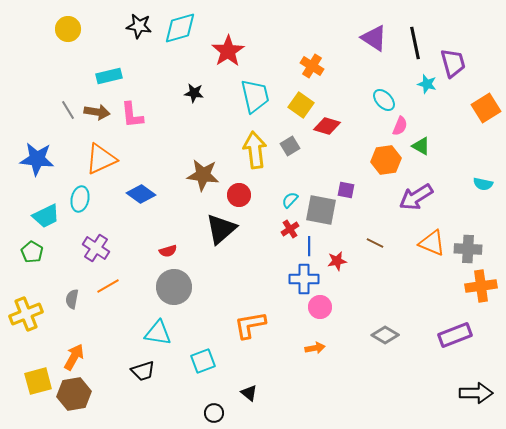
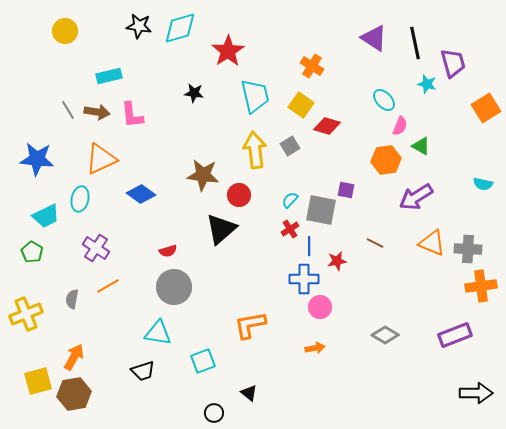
yellow circle at (68, 29): moved 3 px left, 2 px down
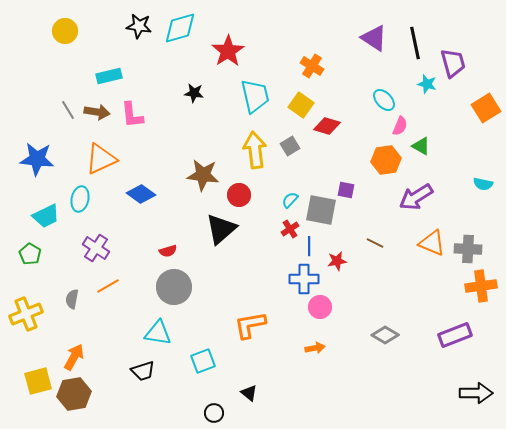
green pentagon at (32, 252): moved 2 px left, 2 px down
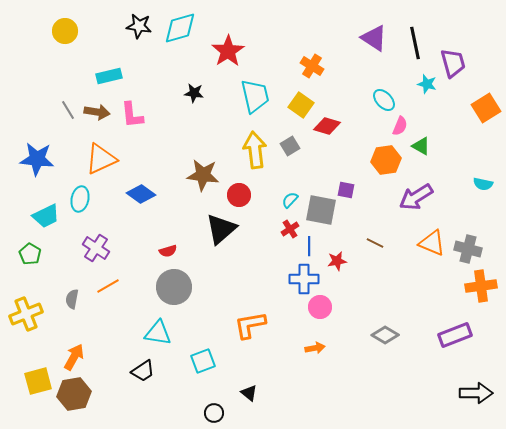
gray cross at (468, 249): rotated 12 degrees clockwise
black trapezoid at (143, 371): rotated 15 degrees counterclockwise
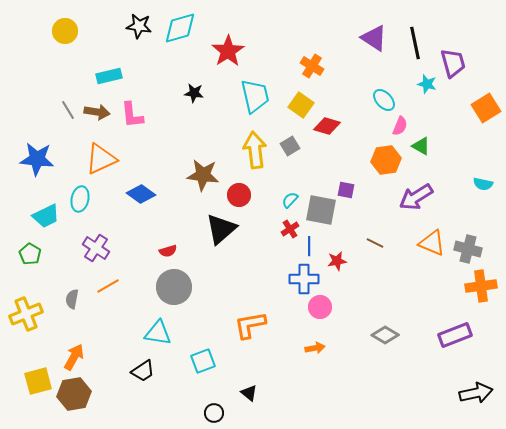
black arrow at (476, 393): rotated 12 degrees counterclockwise
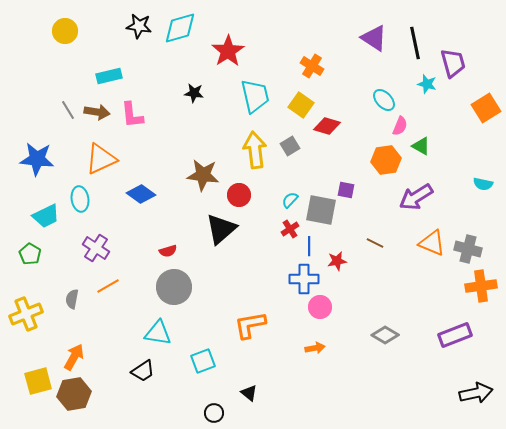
cyan ellipse at (80, 199): rotated 20 degrees counterclockwise
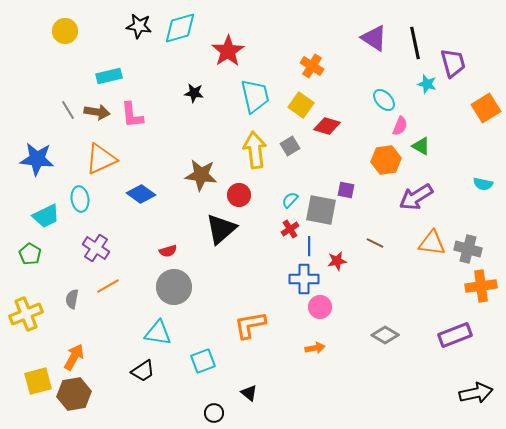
brown star at (203, 175): moved 2 px left
orange triangle at (432, 243): rotated 16 degrees counterclockwise
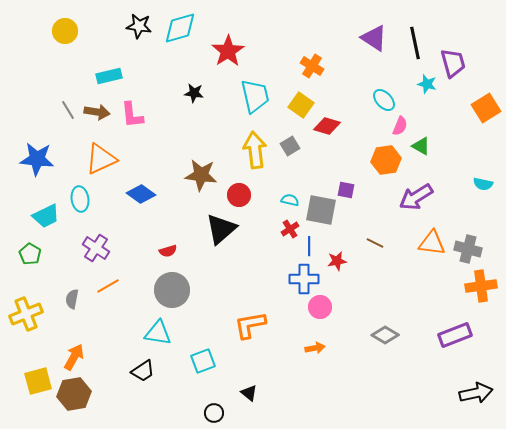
cyan semicircle at (290, 200): rotated 60 degrees clockwise
gray circle at (174, 287): moved 2 px left, 3 px down
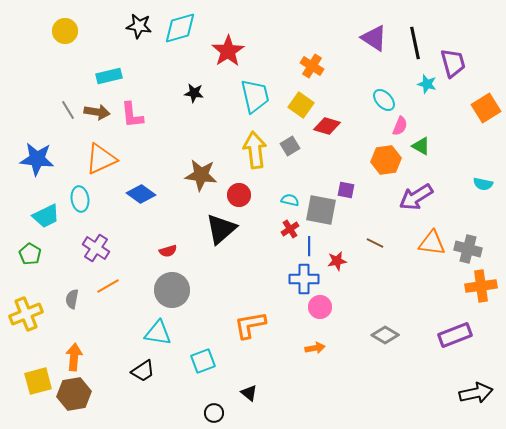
orange arrow at (74, 357): rotated 24 degrees counterclockwise
